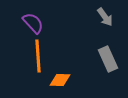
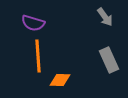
purple semicircle: rotated 150 degrees clockwise
gray rectangle: moved 1 px right, 1 px down
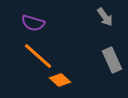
orange line: rotated 44 degrees counterclockwise
gray rectangle: moved 3 px right
orange diamond: rotated 40 degrees clockwise
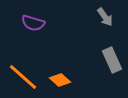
orange line: moved 15 px left, 21 px down
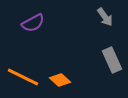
purple semicircle: rotated 45 degrees counterclockwise
orange line: rotated 16 degrees counterclockwise
